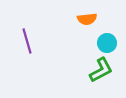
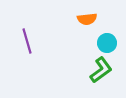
green L-shape: rotated 8 degrees counterclockwise
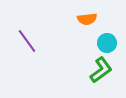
purple line: rotated 20 degrees counterclockwise
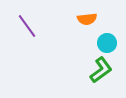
purple line: moved 15 px up
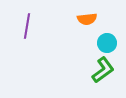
purple line: rotated 45 degrees clockwise
green L-shape: moved 2 px right
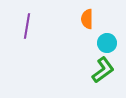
orange semicircle: rotated 96 degrees clockwise
